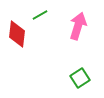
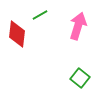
green square: rotated 18 degrees counterclockwise
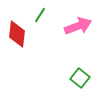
green line: rotated 28 degrees counterclockwise
pink arrow: rotated 52 degrees clockwise
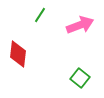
pink arrow: moved 2 px right, 1 px up
red diamond: moved 1 px right, 20 px down
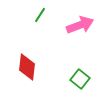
red diamond: moved 9 px right, 13 px down
green square: moved 1 px down
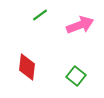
green line: rotated 21 degrees clockwise
green square: moved 4 px left, 3 px up
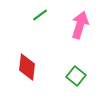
pink arrow: rotated 52 degrees counterclockwise
